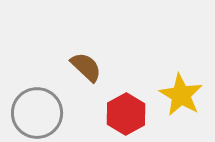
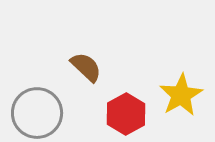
yellow star: rotated 12 degrees clockwise
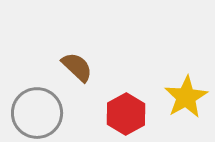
brown semicircle: moved 9 px left
yellow star: moved 5 px right, 2 px down
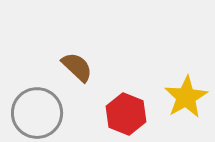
red hexagon: rotated 9 degrees counterclockwise
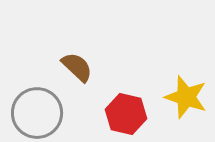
yellow star: rotated 24 degrees counterclockwise
red hexagon: rotated 9 degrees counterclockwise
